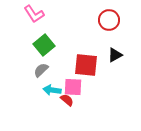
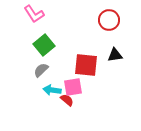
black triangle: rotated 21 degrees clockwise
pink square: rotated 12 degrees counterclockwise
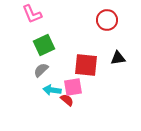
pink L-shape: moved 2 px left; rotated 10 degrees clockwise
red circle: moved 2 px left
green square: rotated 15 degrees clockwise
black triangle: moved 3 px right, 3 px down
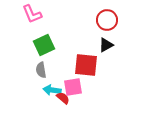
black triangle: moved 12 px left, 13 px up; rotated 21 degrees counterclockwise
gray semicircle: rotated 56 degrees counterclockwise
red semicircle: moved 4 px left, 2 px up
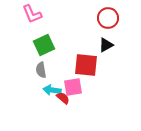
red circle: moved 1 px right, 2 px up
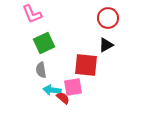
green square: moved 2 px up
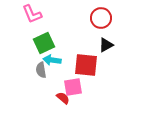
red circle: moved 7 px left
cyan arrow: moved 30 px up
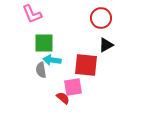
green square: rotated 25 degrees clockwise
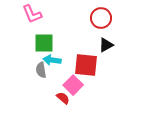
pink square: moved 2 px up; rotated 36 degrees counterclockwise
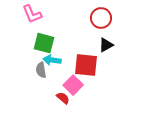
green square: rotated 15 degrees clockwise
